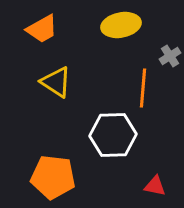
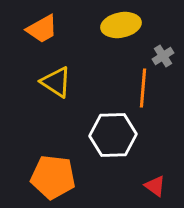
gray cross: moved 7 px left
red triangle: rotated 25 degrees clockwise
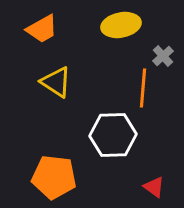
gray cross: rotated 10 degrees counterclockwise
orange pentagon: moved 1 px right
red triangle: moved 1 px left, 1 px down
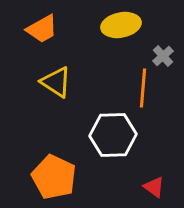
orange pentagon: rotated 18 degrees clockwise
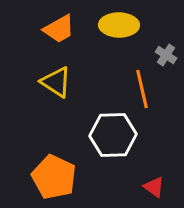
yellow ellipse: moved 2 px left; rotated 12 degrees clockwise
orange trapezoid: moved 17 px right
gray cross: moved 3 px right, 1 px up; rotated 15 degrees counterclockwise
orange line: moved 1 px left, 1 px down; rotated 18 degrees counterclockwise
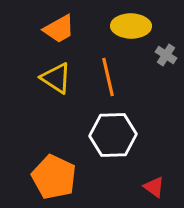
yellow ellipse: moved 12 px right, 1 px down
yellow triangle: moved 4 px up
orange line: moved 34 px left, 12 px up
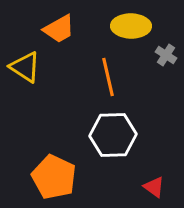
yellow triangle: moved 31 px left, 11 px up
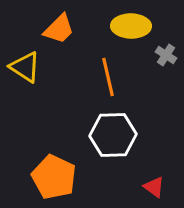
orange trapezoid: rotated 16 degrees counterclockwise
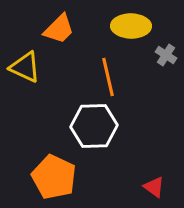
yellow triangle: rotated 8 degrees counterclockwise
white hexagon: moved 19 px left, 9 px up
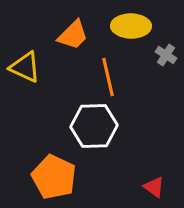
orange trapezoid: moved 14 px right, 6 px down
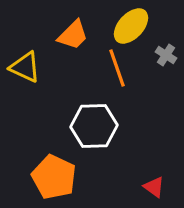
yellow ellipse: rotated 48 degrees counterclockwise
orange line: moved 9 px right, 9 px up; rotated 6 degrees counterclockwise
